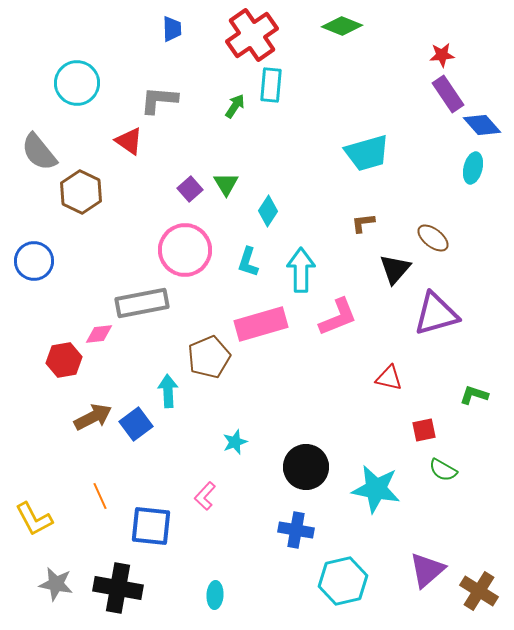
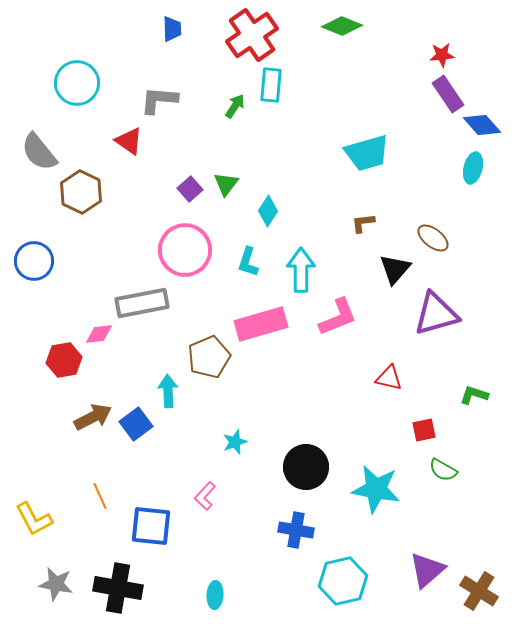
green triangle at (226, 184): rotated 8 degrees clockwise
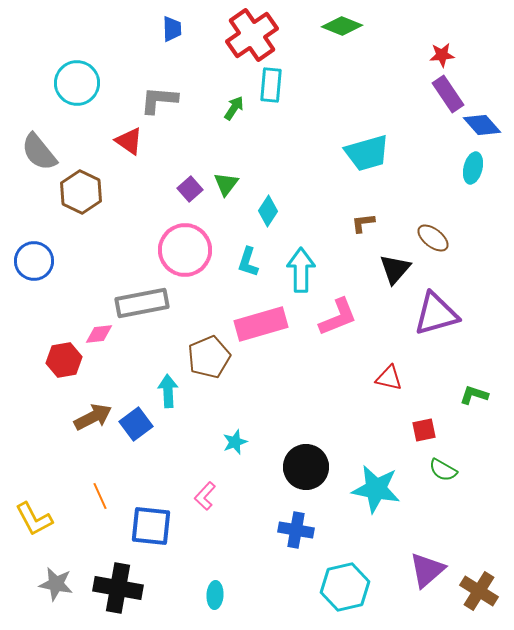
green arrow at (235, 106): moved 1 px left, 2 px down
cyan hexagon at (343, 581): moved 2 px right, 6 px down
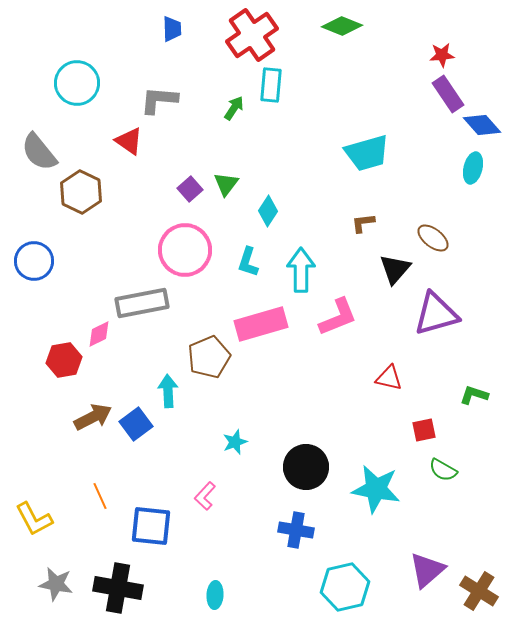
pink diamond at (99, 334): rotated 20 degrees counterclockwise
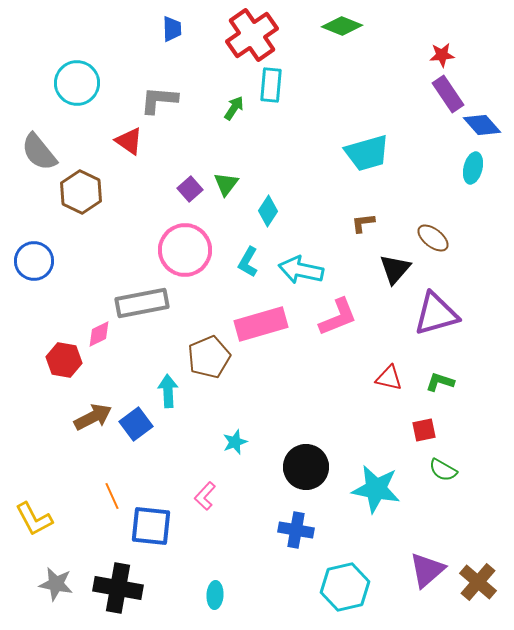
cyan L-shape at (248, 262): rotated 12 degrees clockwise
cyan arrow at (301, 270): rotated 78 degrees counterclockwise
red hexagon at (64, 360): rotated 20 degrees clockwise
green L-shape at (474, 395): moved 34 px left, 13 px up
orange line at (100, 496): moved 12 px right
brown cross at (479, 591): moved 1 px left, 9 px up; rotated 9 degrees clockwise
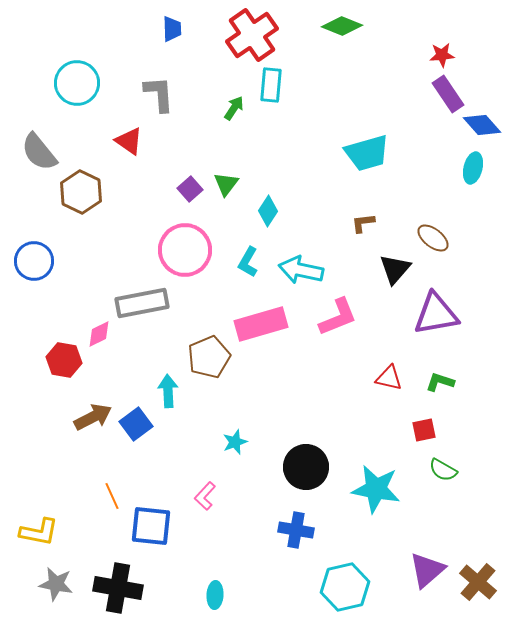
gray L-shape at (159, 100): moved 6 px up; rotated 81 degrees clockwise
purple triangle at (436, 314): rotated 6 degrees clockwise
yellow L-shape at (34, 519): moved 5 px right, 13 px down; rotated 51 degrees counterclockwise
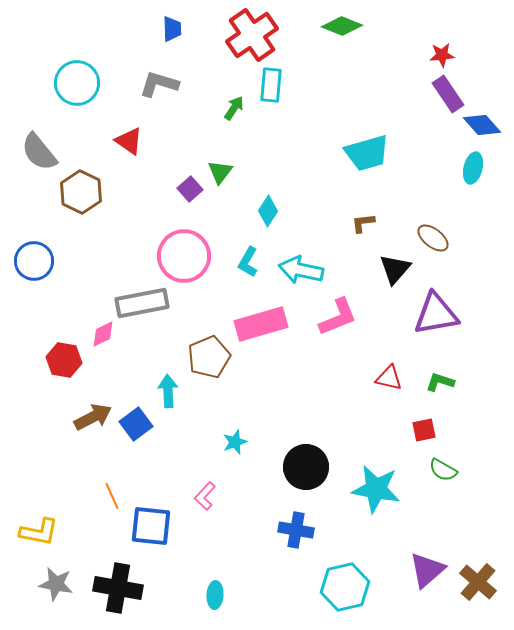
gray L-shape at (159, 94): moved 10 px up; rotated 69 degrees counterclockwise
green triangle at (226, 184): moved 6 px left, 12 px up
pink circle at (185, 250): moved 1 px left, 6 px down
pink diamond at (99, 334): moved 4 px right
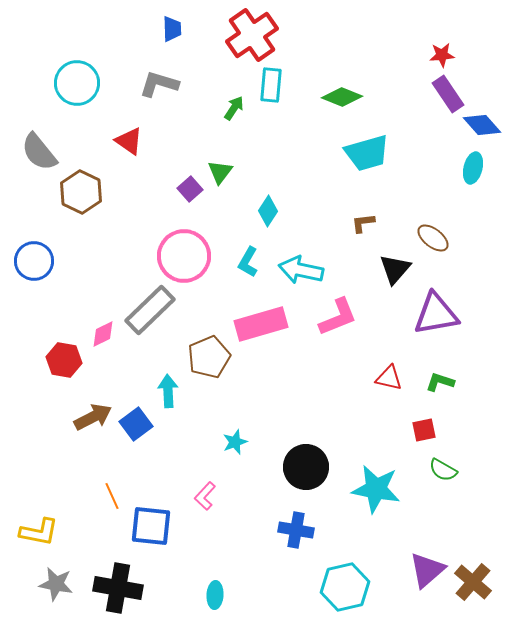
green diamond at (342, 26): moved 71 px down
gray rectangle at (142, 303): moved 8 px right, 7 px down; rotated 33 degrees counterclockwise
brown cross at (478, 582): moved 5 px left
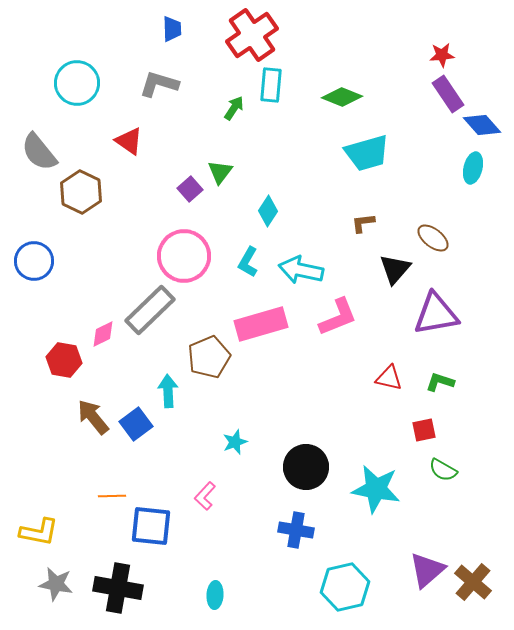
brown arrow at (93, 417): rotated 102 degrees counterclockwise
orange line at (112, 496): rotated 68 degrees counterclockwise
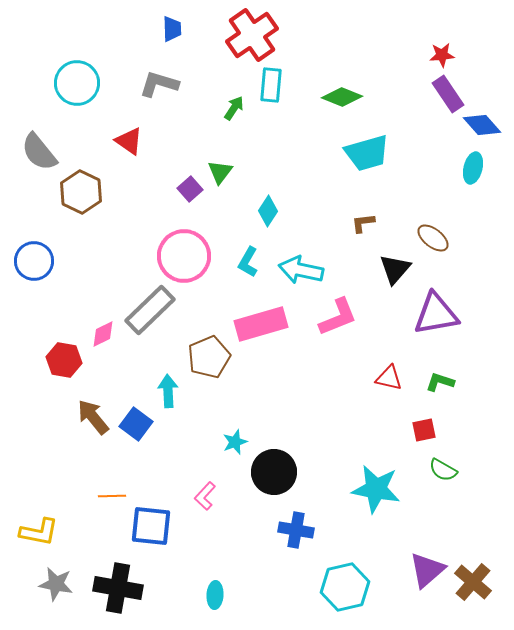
blue square at (136, 424): rotated 16 degrees counterclockwise
black circle at (306, 467): moved 32 px left, 5 px down
